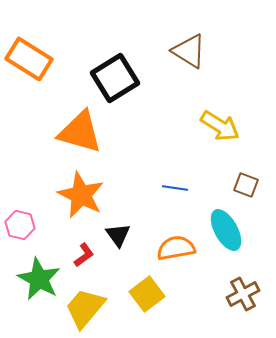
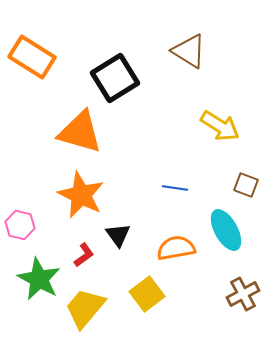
orange rectangle: moved 3 px right, 2 px up
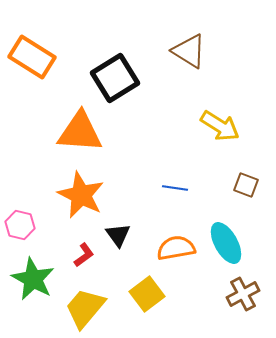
orange triangle: rotated 12 degrees counterclockwise
cyan ellipse: moved 13 px down
green star: moved 6 px left
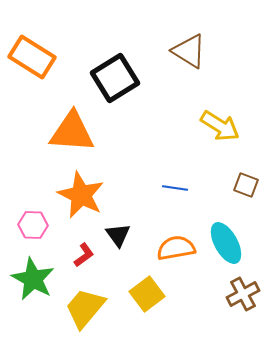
orange triangle: moved 8 px left
pink hexagon: moved 13 px right; rotated 12 degrees counterclockwise
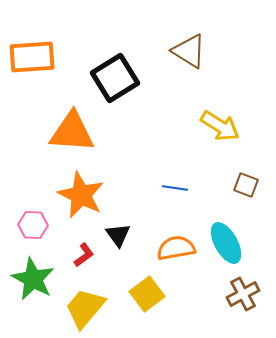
orange rectangle: rotated 36 degrees counterclockwise
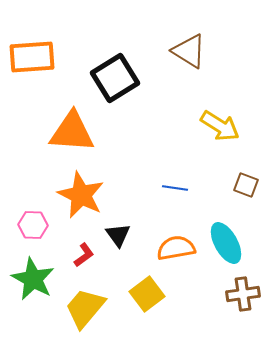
brown cross: rotated 20 degrees clockwise
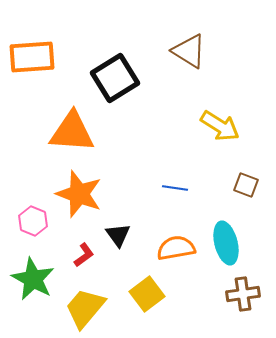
orange star: moved 2 px left, 1 px up; rotated 6 degrees counterclockwise
pink hexagon: moved 4 px up; rotated 20 degrees clockwise
cyan ellipse: rotated 15 degrees clockwise
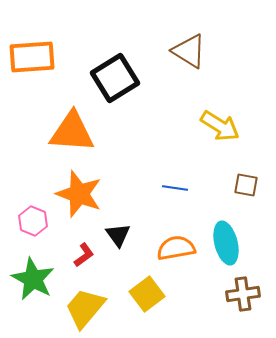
brown square: rotated 10 degrees counterclockwise
